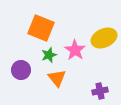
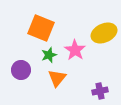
yellow ellipse: moved 5 px up
orange triangle: rotated 18 degrees clockwise
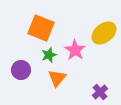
yellow ellipse: rotated 15 degrees counterclockwise
purple cross: moved 1 px down; rotated 28 degrees counterclockwise
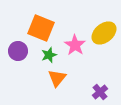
pink star: moved 5 px up
purple circle: moved 3 px left, 19 px up
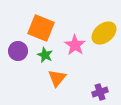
green star: moved 4 px left; rotated 28 degrees counterclockwise
purple cross: rotated 21 degrees clockwise
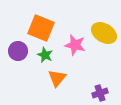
yellow ellipse: rotated 70 degrees clockwise
pink star: rotated 20 degrees counterclockwise
purple cross: moved 1 px down
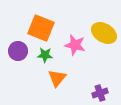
green star: rotated 21 degrees counterclockwise
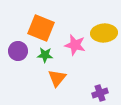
yellow ellipse: rotated 35 degrees counterclockwise
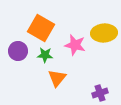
orange square: rotated 8 degrees clockwise
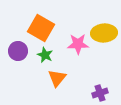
pink star: moved 3 px right, 1 px up; rotated 15 degrees counterclockwise
green star: rotated 21 degrees clockwise
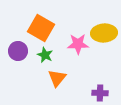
purple cross: rotated 21 degrees clockwise
